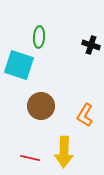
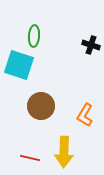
green ellipse: moved 5 px left, 1 px up
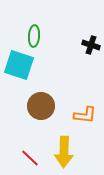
orange L-shape: rotated 115 degrees counterclockwise
red line: rotated 30 degrees clockwise
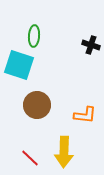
brown circle: moved 4 px left, 1 px up
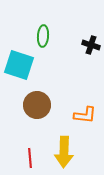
green ellipse: moved 9 px right
red line: rotated 42 degrees clockwise
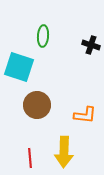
cyan square: moved 2 px down
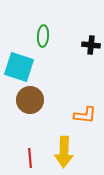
black cross: rotated 12 degrees counterclockwise
brown circle: moved 7 px left, 5 px up
